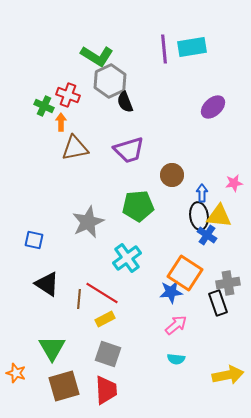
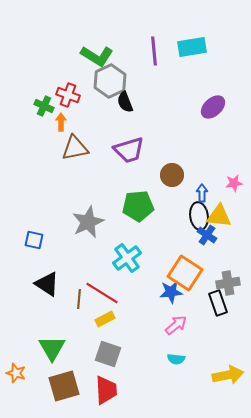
purple line: moved 10 px left, 2 px down
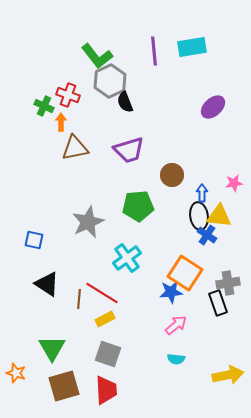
green L-shape: rotated 20 degrees clockwise
